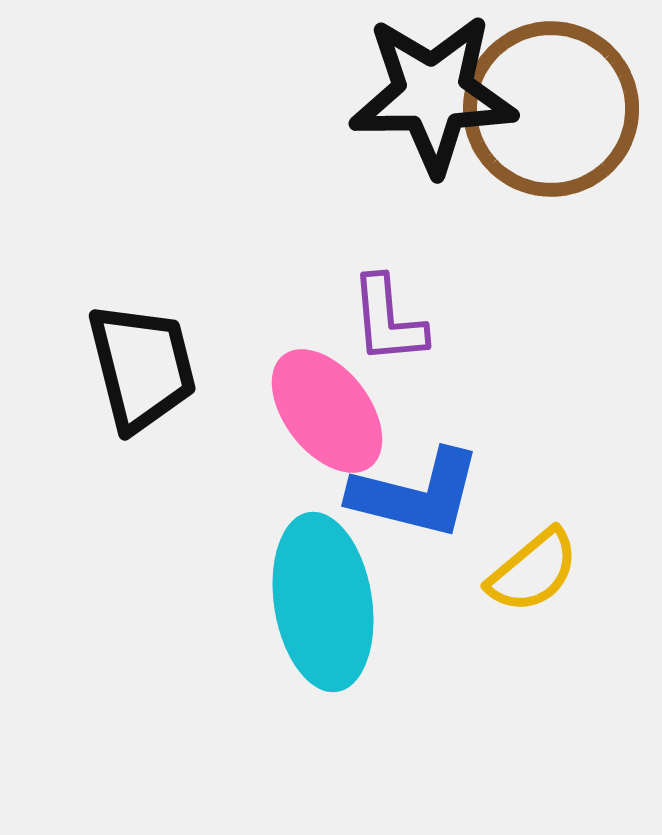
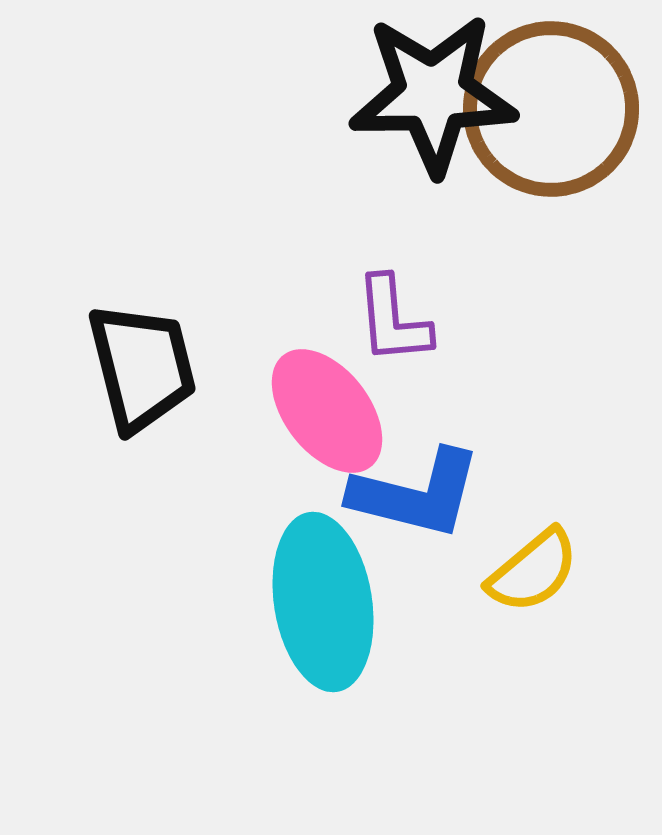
purple L-shape: moved 5 px right
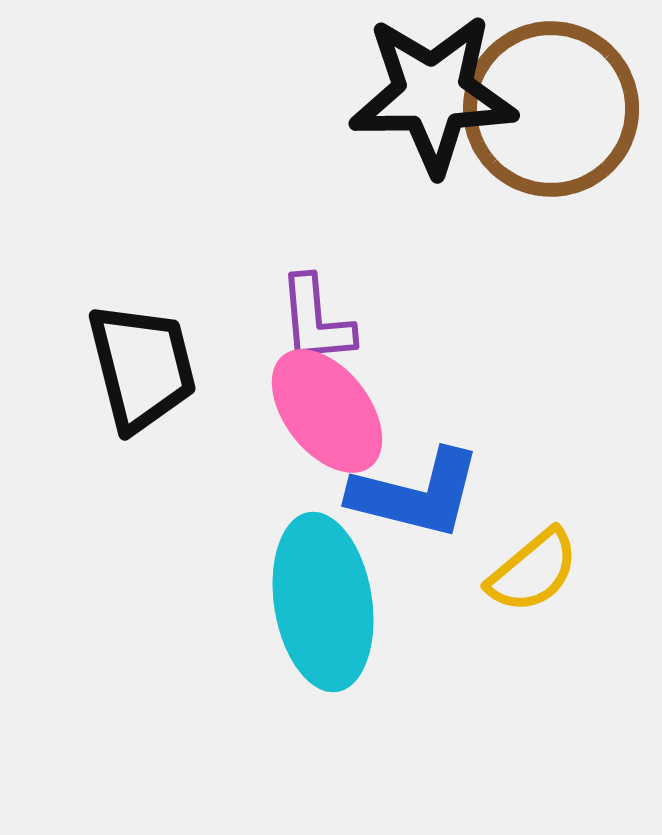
purple L-shape: moved 77 px left
